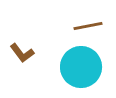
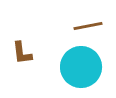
brown L-shape: rotated 30 degrees clockwise
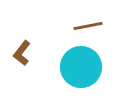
brown L-shape: rotated 45 degrees clockwise
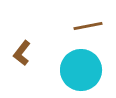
cyan circle: moved 3 px down
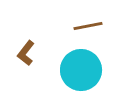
brown L-shape: moved 4 px right
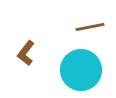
brown line: moved 2 px right, 1 px down
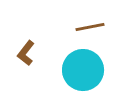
cyan circle: moved 2 px right
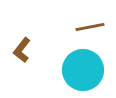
brown L-shape: moved 4 px left, 3 px up
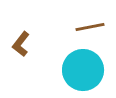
brown L-shape: moved 1 px left, 6 px up
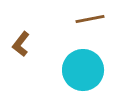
brown line: moved 8 px up
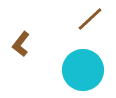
brown line: rotated 32 degrees counterclockwise
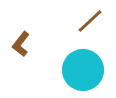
brown line: moved 2 px down
